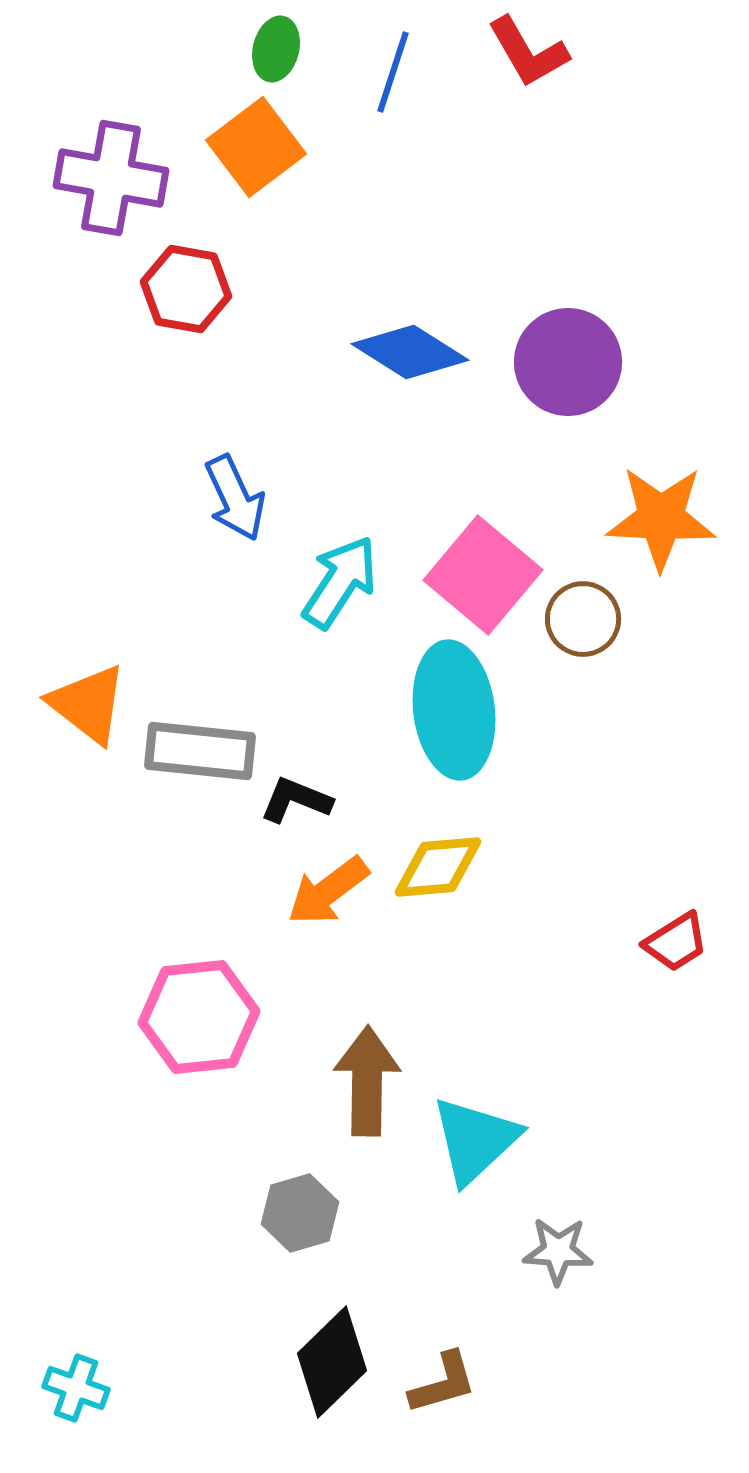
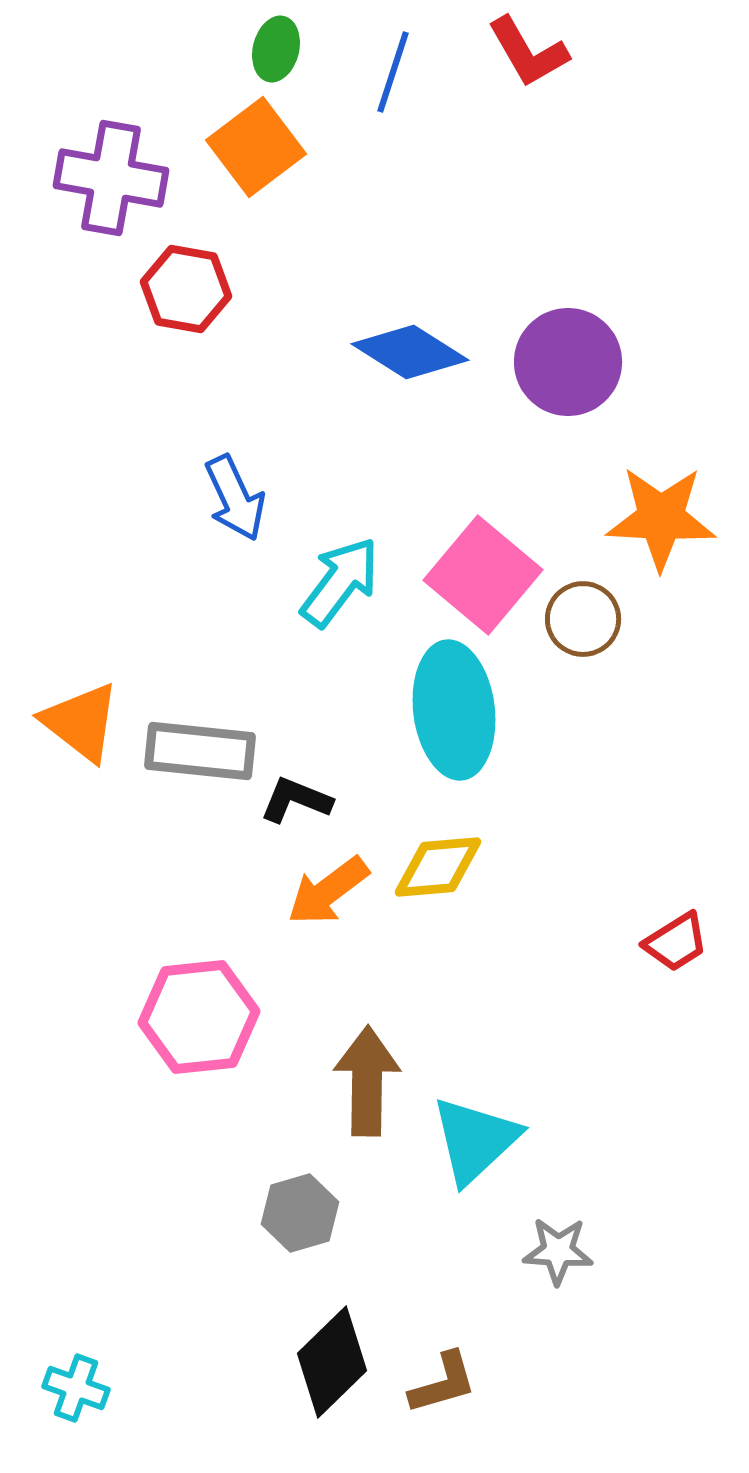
cyan arrow: rotated 4 degrees clockwise
orange triangle: moved 7 px left, 18 px down
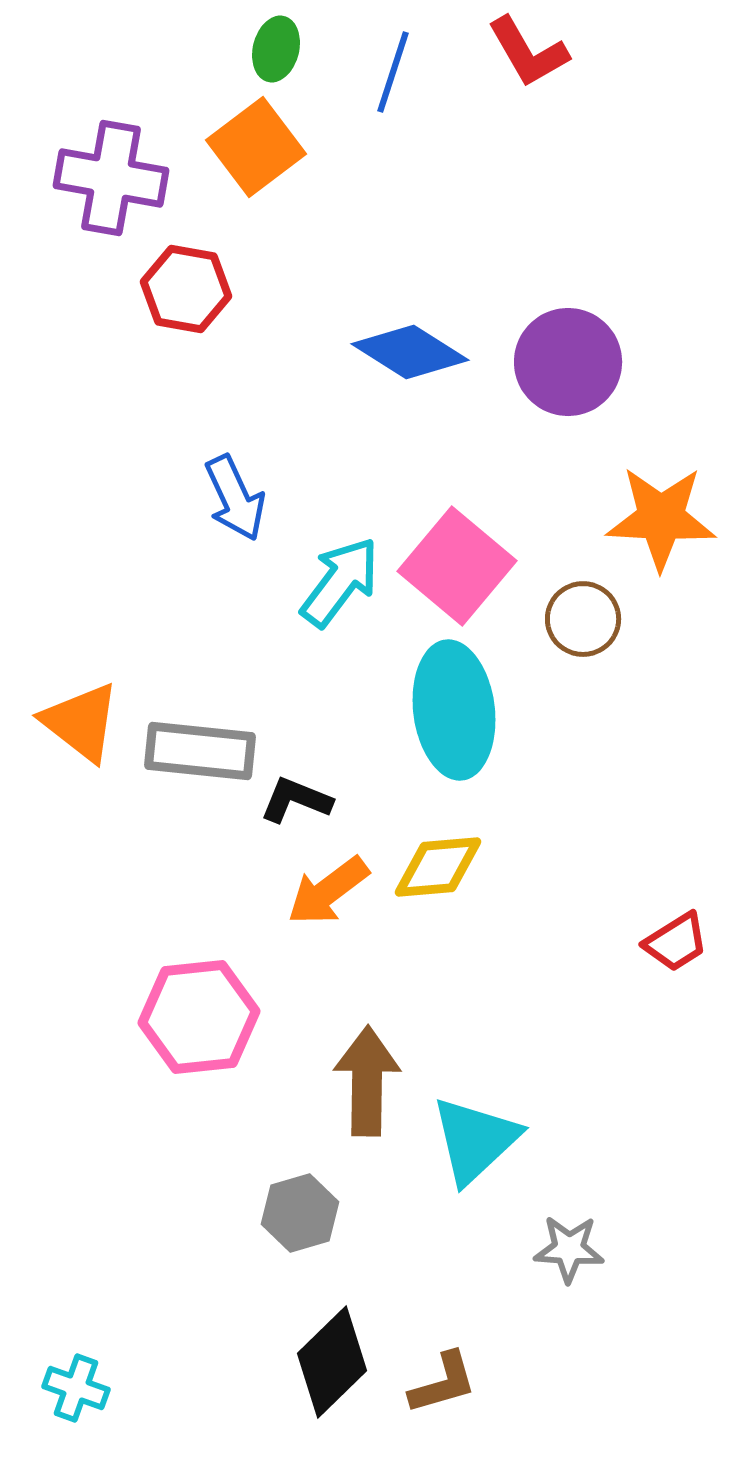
pink square: moved 26 px left, 9 px up
gray star: moved 11 px right, 2 px up
